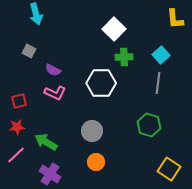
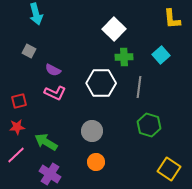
yellow L-shape: moved 3 px left
gray line: moved 19 px left, 4 px down
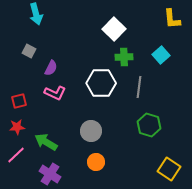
purple semicircle: moved 2 px left, 2 px up; rotated 91 degrees counterclockwise
gray circle: moved 1 px left
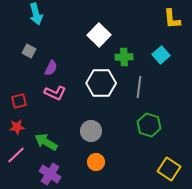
white square: moved 15 px left, 6 px down
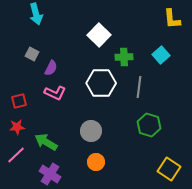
gray square: moved 3 px right, 3 px down
